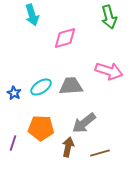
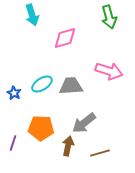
cyan ellipse: moved 1 px right, 3 px up
brown arrow: moved 1 px up
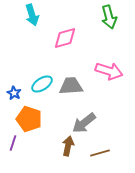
orange pentagon: moved 12 px left, 9 px up; rotated 15 degrees clockwise
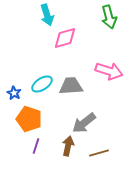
cyan arrow: moved 15 px right
purple line: moved 23 px right, 3 px down
brown line: moved 1 px left
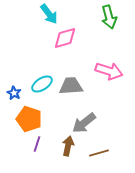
cyan arrow: moved 2 px right, 1 px up; rotated 20 degrees counterclockwise
purple line: moved 1 px right, 2 px up
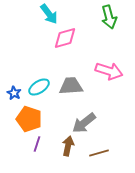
cyan ellipse: moved 3 px left, 3 px down
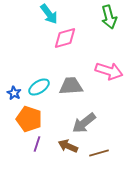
brown arrow: rotated 78 degrees counterclockwise
